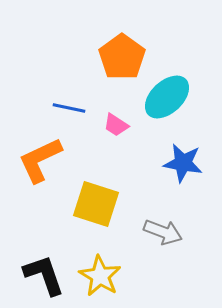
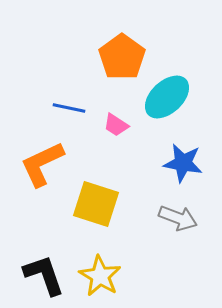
orange L-shape: moved 2 px right, 4 px down
gray arrow: moved 15 px right, 14 px up
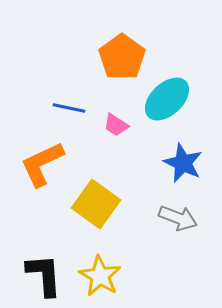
cyan ellipse: moved 2 px down
blue star: rotated 15 degrees clockwise
yellow square: rotated 18 degrees clockwise
black L-shape: rotated 15 degrees clockwise
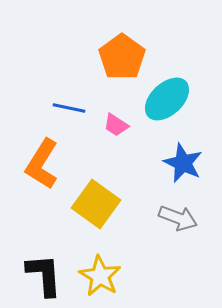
orange L-shape: rotated 33 degrees counterclockwise
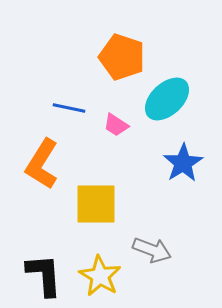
orange pentagon: rotated 18 degrees counterclockwise
blue star: rotated 15 degrees clockwise
yellow square: rotated 36 degrees counterclockwise
gray arrow: moved 26 px left, 32 px down
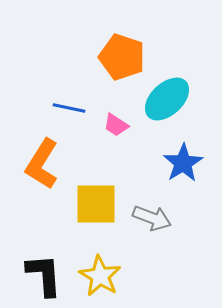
gray arrow: moved 32 px up
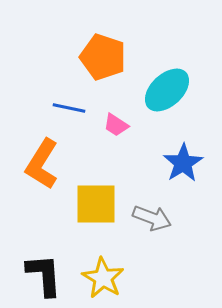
orange pentagon: moved 19 px left
cyan ellipse: moved 9 px up
yellow star: moved 3 px right, 2 px down
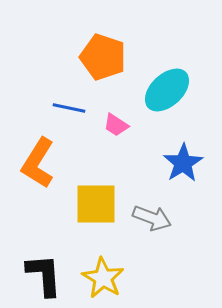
orange L-shape: moved 4 px left, 1 px up
